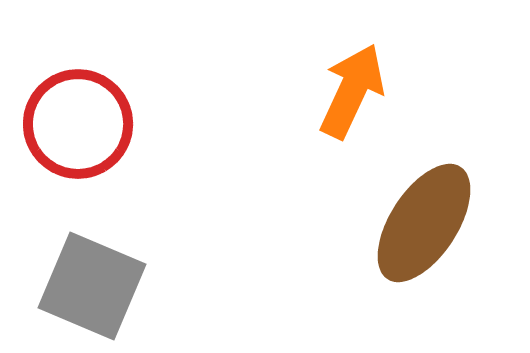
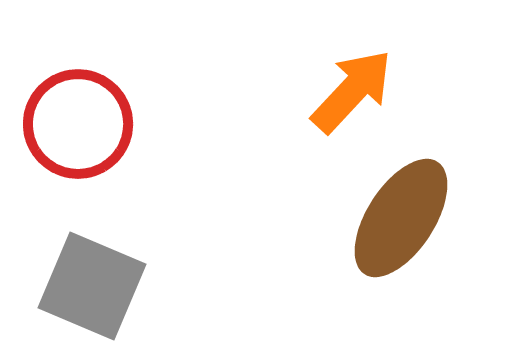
orange arrow: rotated 18 degrees clockwise
brown ellipse: moved 23 px left, 5 px up
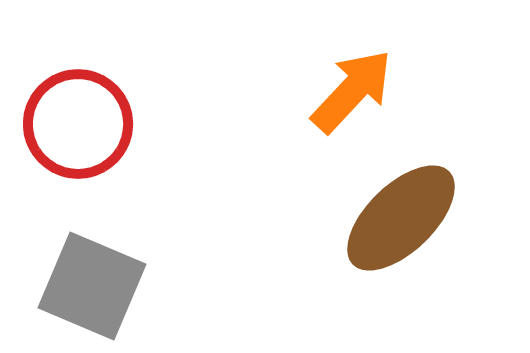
brown ellipse: rotated 13 degrees clockwise
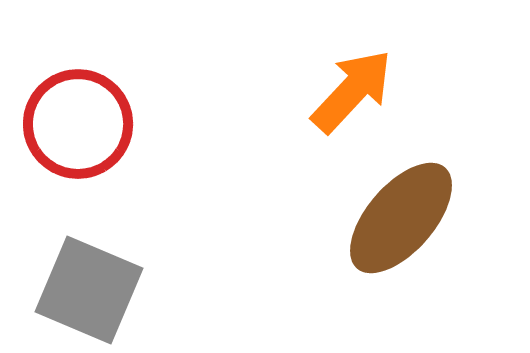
brown ellipse: rotated 5 degrees counterclockwise
gray square: moved 3 px left, 4 px down
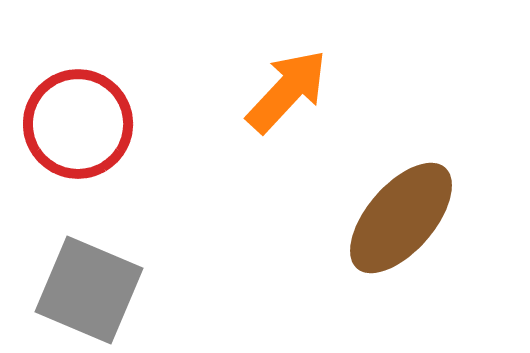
orange arrow: moved 65 px left
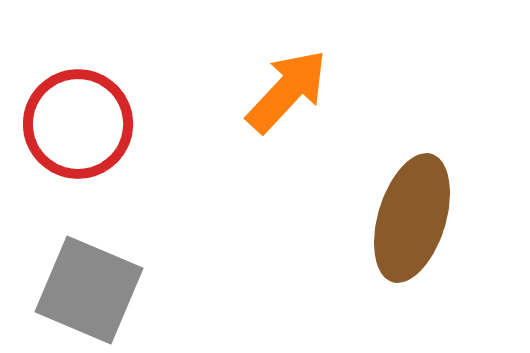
brown ellipse: moved 11 px right; rotated 24 degrees counterclockwise
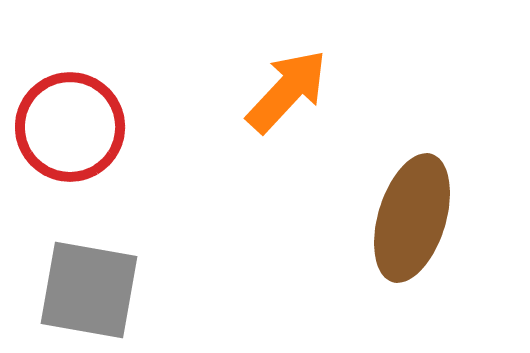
red circle: moved 8 px left, 3 px down
gray square: rotated 13 degrees counterclockwise
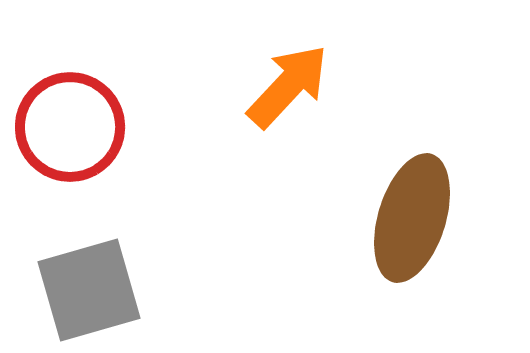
orange arrow: moved 1 px right, 5 px up
gray square: rotated 26 degrees counterclockwise
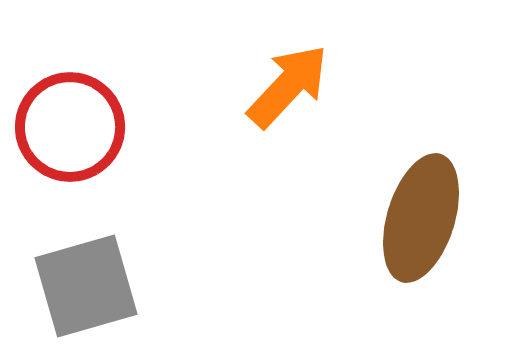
brown ellipse: moved 9 px right
gray square: moved 3 px left, 4 px up
